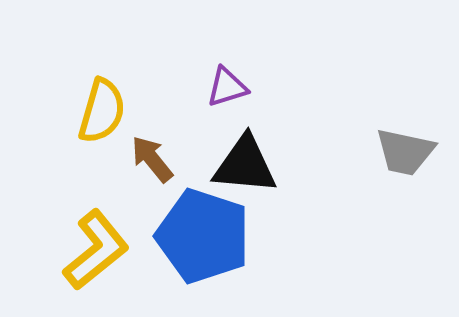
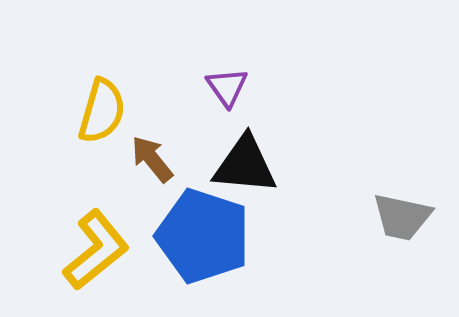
purple triangle: rotated 48 degrees counterclockwise
gray trapezoid: moved 3 px left, 65 px down
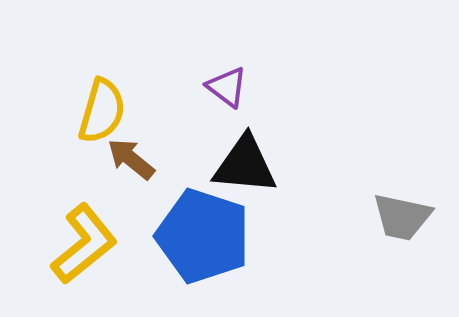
purple triangle: rotated 18 degrees counterclockwise
brown arrow: moved 21 px left; rotated 12 degrees counterclockwise
yellow L-shape: moved 12 px left, 6 px up
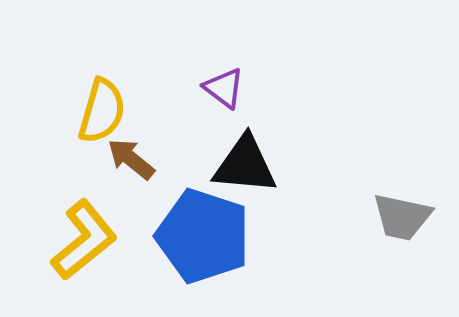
purple triangle: moved 3 px left, 1 px down
yellow L-shape: moved 4 px up
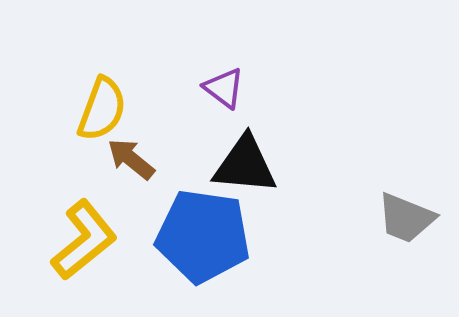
yellow semicircle: moved 2 px up; rotated 4 degrees clockwise
gray trapezoid: moved 4 px right, 1 px down; rotated 10 degrees clockwise
blue pentagon: rotated 10 degrees counterclockwise
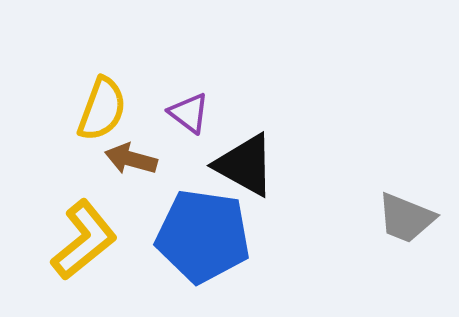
purple triangle: moved 35 px left, 25 px down
brown arrow: rotated 24 degrees counterclockwise
black triangle: rotated 24 degrees clockwise
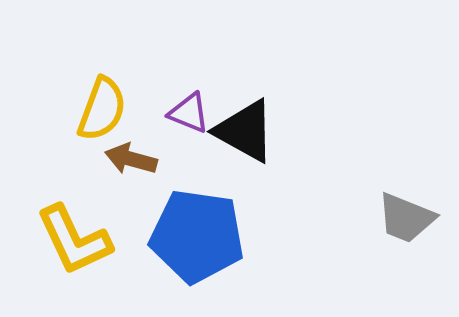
purple triangle: rotated 15 degrees counterclockwise
black triangle: moved 34 px up
blue pentagon: moved 6 px left
yellow L-shape: moved 10 px left; rotated 104 degrees clockwise
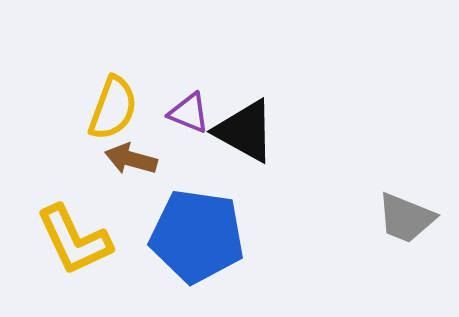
yellow semicircle: moved 11 px right, 1 px up
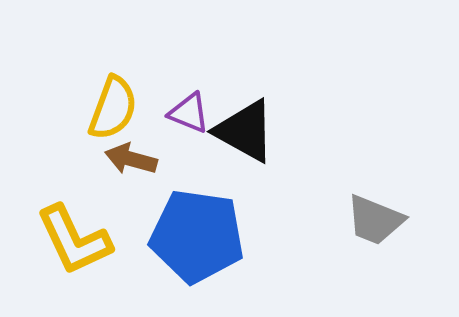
gray trapezoid: moved 31 px left, 2 px down
